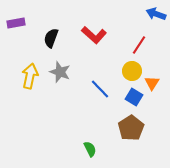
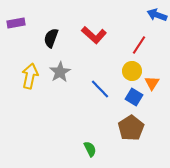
blue arrow: moved 1 px right, 1 px down
gray star: rotated 20 degrees clockwise
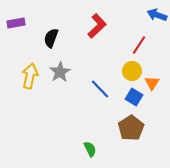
red L-shape: moved 3 px right, 9 px up; rotated 85 degrees counterclockwise
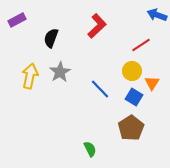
purple rectangle: moved 1 px right, 3 px up; rotated 18 degrees counterclockwise
red line: moved 2 px right; rotated 24 degrees clockwise
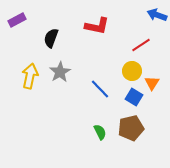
red L-shape: rotated 55 degrees clockwise
brown pentagon: rotated 20 degrees clockwise
green semicircle: moved 10 px right, 17 px up
